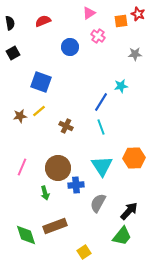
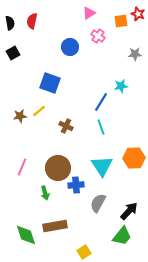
red semicircle: moved 11 px left; rotated 56 degrees counterclockwise
blue square: moved 9 px right, 1 px down
brown rectangle: rotated 10 degrees clockwise
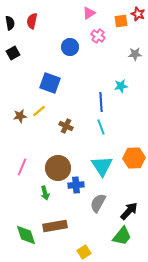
blue line: rotated 36 degrees counterclockwise
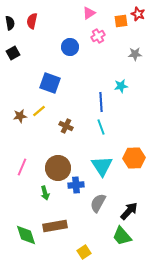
pink cross: rotated 24 degrees clockwise
green trapezoid: rotated 100 degrees clockwise
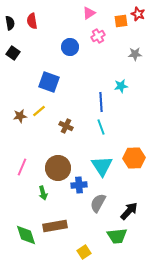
red semicircle: rotated 21 degrees counterclockwise
black square: rotated 24 degrees counterclockwise
blue square: moved 1 px left, 1 px up
blue cross: moved 3 px right
green arrow: moved 2 px left
green trapezoid: moved 5 px left; rotated 55 degrees counterclockwise
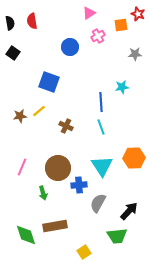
orange square: moved 4 px down
cyan star: moved 1 px right, 1 px down
